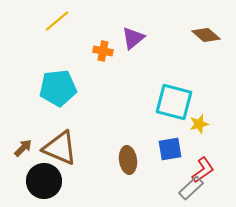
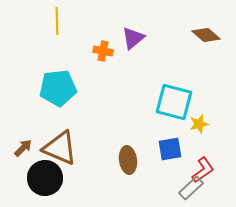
yellow line: rotated 52 degrees counterclockwise
black circle: moved 1 px right, 3 px up
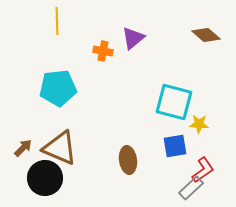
yellow star: rotated 18 degrees clockwise
blue square: moved 5 px right, 3 px up
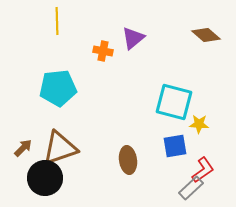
brown triangle: rotated 42 degrees counterclockwise
